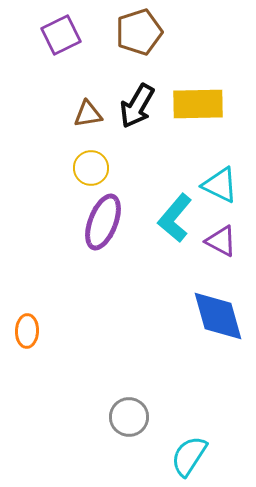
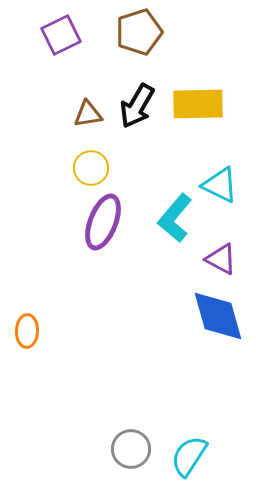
purple triangle: moved 18 px down
gray circle: moved 2 px right, 32 px down
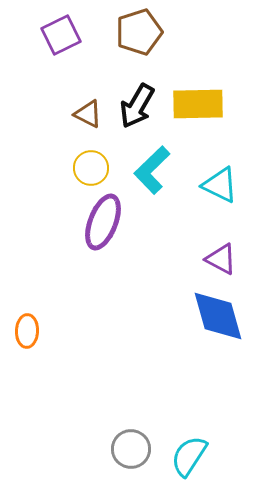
brown triangle: rotated 36 degrees clockwise
cyan L-shape: moved 23 px left, 48 px up; rotated 6 degrees clockwise
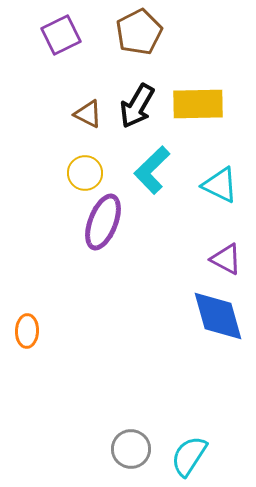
brown pentagon: rotated 9 degrees counterclockwise
yellow circle: moved 6 px left, 5 px down
purple triangle: moved 5 px right
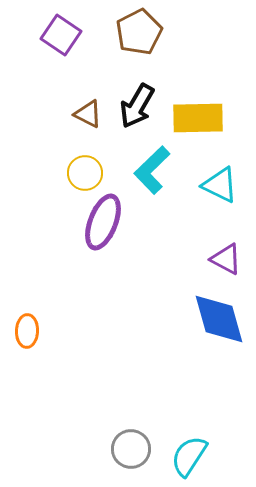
purple square: rotated 30 degrees counterclockwise
yellow rectangle: moved 14 px down
blue diamond: moved 1 px right, 3 px down
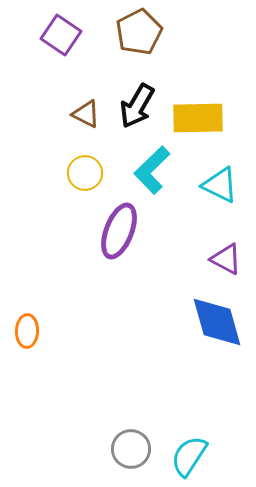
brown triangle: moved 2 px left
purple ellipse: moved 16 px right, 9 px down
blue diamond: moved 2 px left, 3 px down
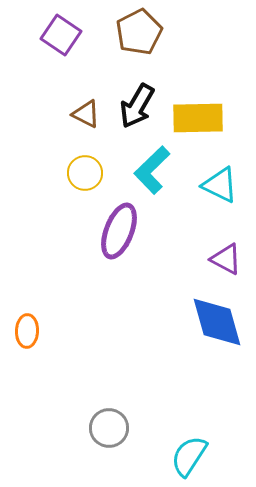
gray circle: moved 22 px left, 21 px up
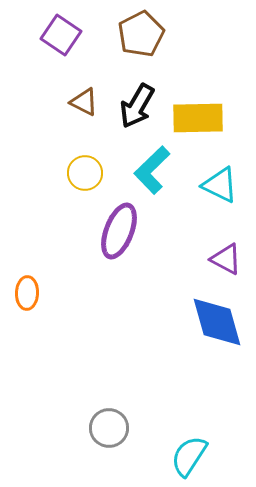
brown pentagon: moved 2 px right, 2 px down
brown triangle: moved 2 px left, 12 px up
orange ellipse: moved 38 px up
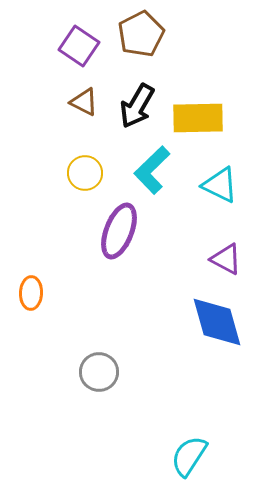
purple square: moved 18 px right, 11 px down
orange ellipse: moved 4 px right
gray circle: moved 10 px left, 56 px up
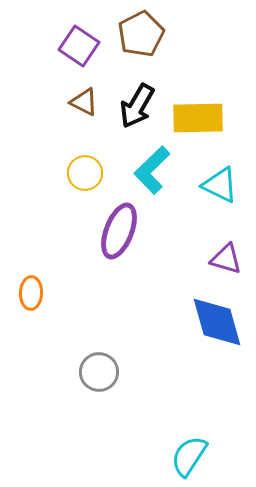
purple triangle: rotated 12 degrees counterclockwise
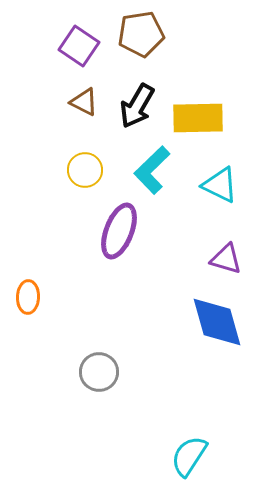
brown pentagon: rotated 18 degrees clockwise
yellow circle: moved 3 px up
orange ellipse: moved 3 px left, 4 px down
